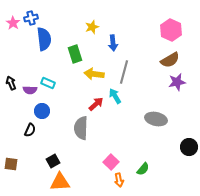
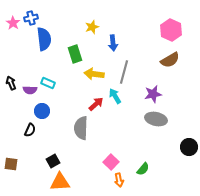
purple star: moved 24 px left, 12 px down
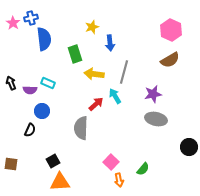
blue arrow: moved 3 px left
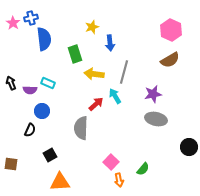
black square: moved 3 px left, 6 px up
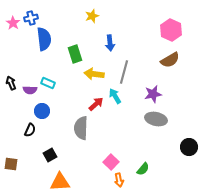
yellow star: moved 11 px up
